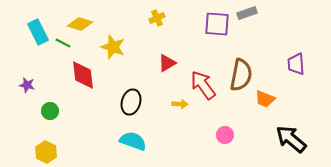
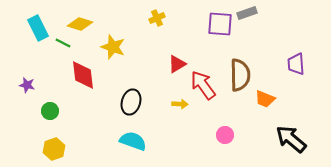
purple square: moved 3 px right
cyan rectangle: moved 4 px up
red triangle: moved 10 px right, 1 px down
brown semicircle: moved 1 px left; rotated 12 degrees counterclockwise
yellow hexagon: moved 8 px right, 3 px up; rotated 15 degrees clockwise
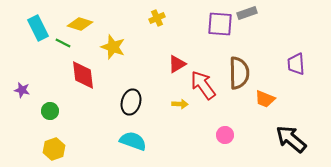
brown semicircle: moved 1 px left, 2 px up
purple star: moved 5 px left, 5 px down
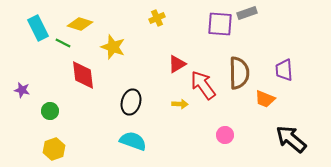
purple trapezoid: moved 12 px left, 6 px down
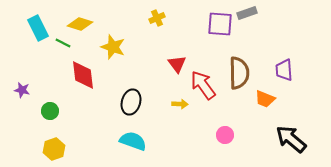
red triangle: rotated 36 degrees counterclockwise
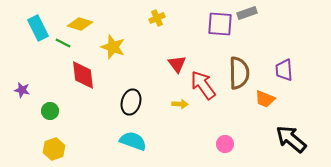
pink circle: moved 9 px down
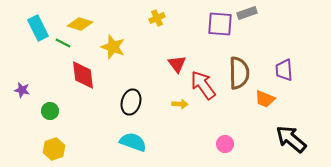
cyan semicircle: moved 1 px down
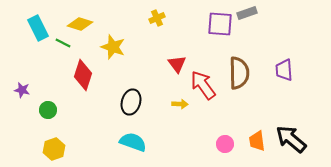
red diamond: rotated 24 degrees clockwise
orange trapezoid: moved 8 px left, 42 px down; rotated 60 degrees clockwise
green circle: moved 2 px left, 1 px up
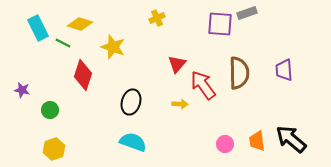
red triangle: rotated 18 degrees clockwise
green circle: moved 2 px right
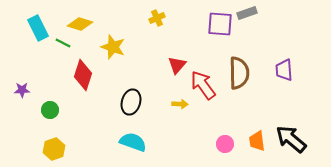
red triangle: moved 1 px down
purple star: rotated 14 degrees counterclockwise
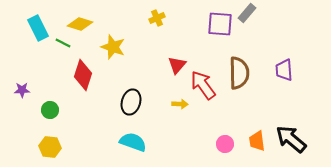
gray rectangle: rotated 30 degrees counterclockwise
yellow hexagon: moved 4 px left, 2 px up; rotated 25 degrees clockwise
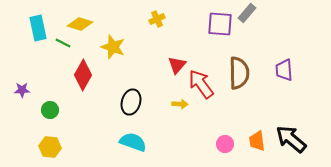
yellow cross: moved 1 px down
cyan rectangle: rotated 15 degrees clockwise
red diamond: rotated 12 degrees clockwise
red arrow: moved 2 px left, 1 px up
